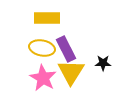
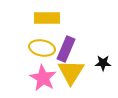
purple rectangle: rotated 50 degrees clockwise
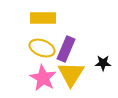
yellow rectangle: moved 4 px left
yellow ellipse: rotated 10 degrees clockwise
yellow triangle: moved 2 px down
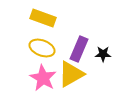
yellow rectangle: rotated 20 degrees clockwise
purple rectangle: moved 13 px right
black star: moved 9 px up
yellow triangle: rotated 28 degrees clockwise
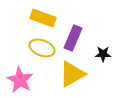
purple rectangle: moved 6 px left, 11 px up
yellow triangle: moved 1 px right
pink star: moved 23 px left, 2 px down
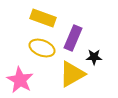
black star: moved 9 px left, 3 px down
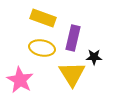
purple rectangle: rotated 10 degrees counterclockwise
yellow ellipse: rotated 10 degrees counterclockwise
yellow triangle: rotated 32 degrees counterclockwise
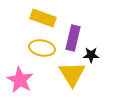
black star: moved 3 px left, 2 px up
